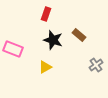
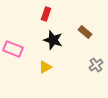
brown rectangle: moved 6 px right, 3 px up
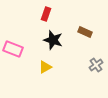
brown rectangle: rotated 16 degrees counterclockwise
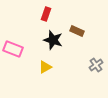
brown rectangle: moved 8 px left, 1 px up
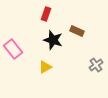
pink rectangle: rotated 30 degrees clockwise
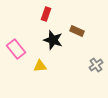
pink rectangle: moved 3 px right
yellow triangle: moved 5 px left, 1 px up; rotated 24 degrees clockwise
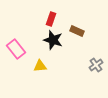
red rectangle: moved 5 px right, 5 px down
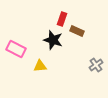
red rectangle: moved 11 px right
pink rectangle: rotated 24 degrees counterclockwise
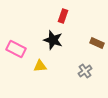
red rectangle: moved 1 px right, 3 px up
brown rectangle: moved 20 px right, 12 px down
gray cross: moved 11 px left, 6 px down
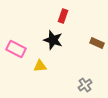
gray cross: moved 14 px down
